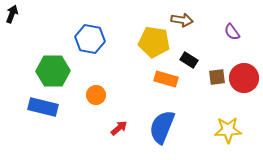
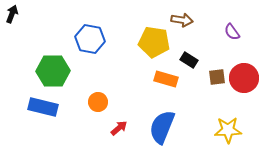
orange circle: moved 2 px right, 7 px down
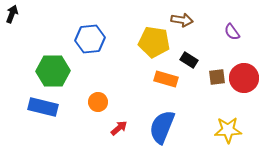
blue hexagon: rotated 16 degrees counterclockwise
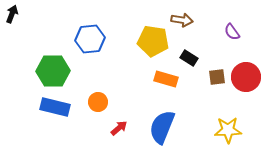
yellow pentagon: moved 1 px left, 1 px up
black rectangle: moved 2 px up
red circle: moved 2 px right, 1 px up
blue rectangle: moved 12 px right
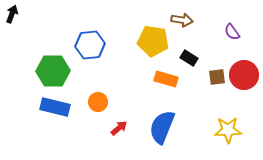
blue hexagon: moved 6 px down
red circle: moved 2 px left, 2 px up
